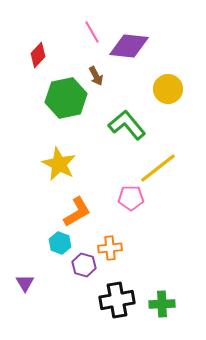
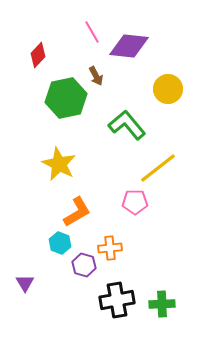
pink pentagon: moved 4 px right, 4 px down
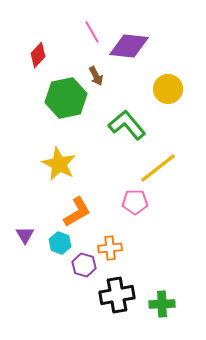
purple triangle: moved 48 px up
black cross: moved 5 px up
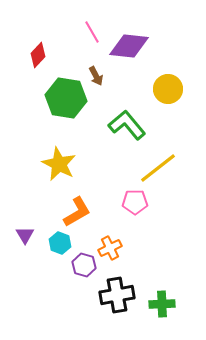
green hexagon: rotated 21 degrees clockwise
orange cross: rotated 20 degrees counterclockwise
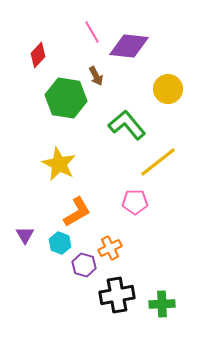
yellow line: moved 6 px up
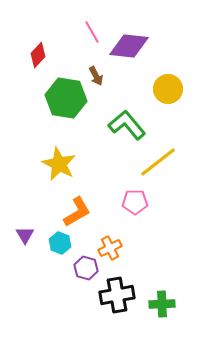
purple hexagon: moved 2 px right, 3 px down
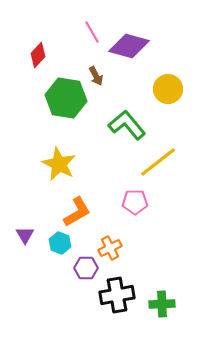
purple diamond: rotated 9 degrees clockwise
purple hexagon: rotated 15 degrees counterclockwise
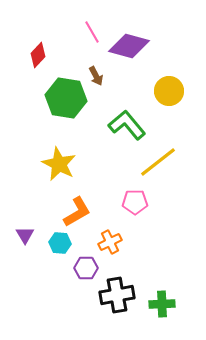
yellow circle: moved 1 px right, 2 px down
cyan hexagon: rotated 15 degrees counterclockwise
orange cross: moved 6 px up
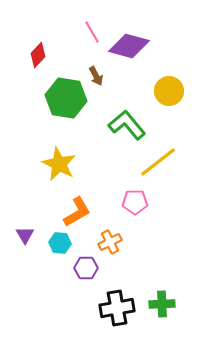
black cross: moved 13 px down
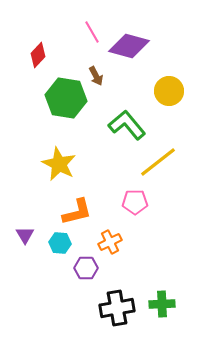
orange L-shape: rotated 16 degrees clockwise
